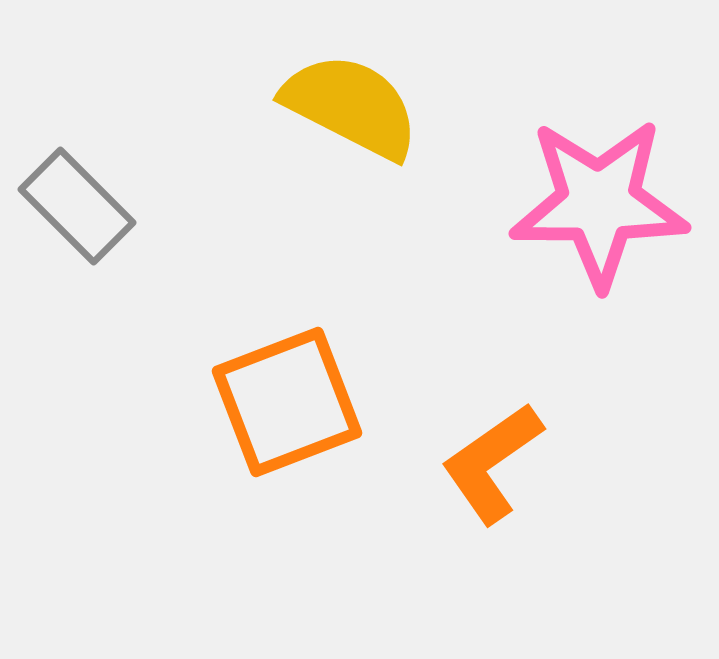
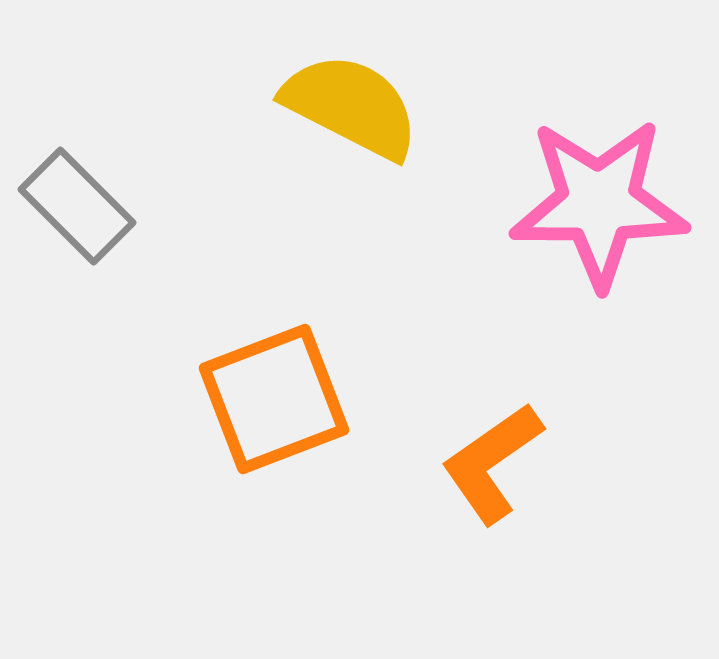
orange square: moved 13 px left, 3 px up
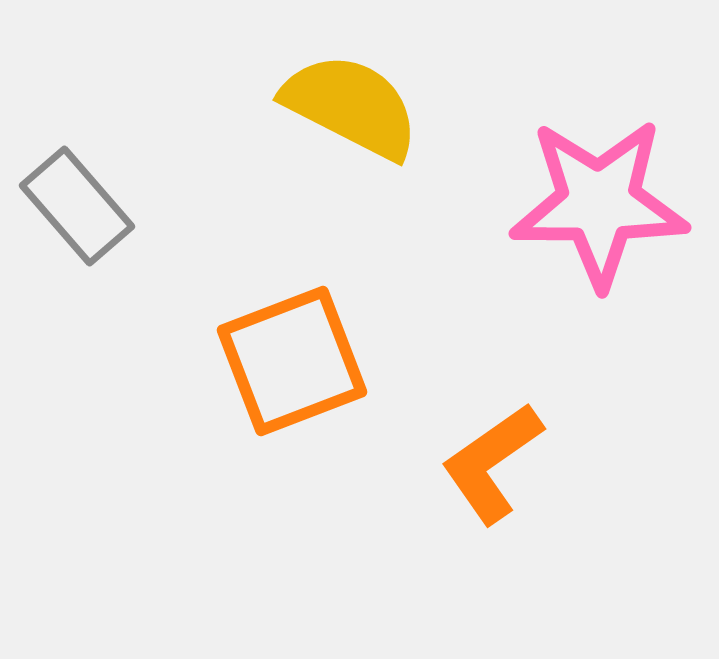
gray rectangle: rotated 4 degrees clockwise
orange square: moved 18 px right, 38 px up
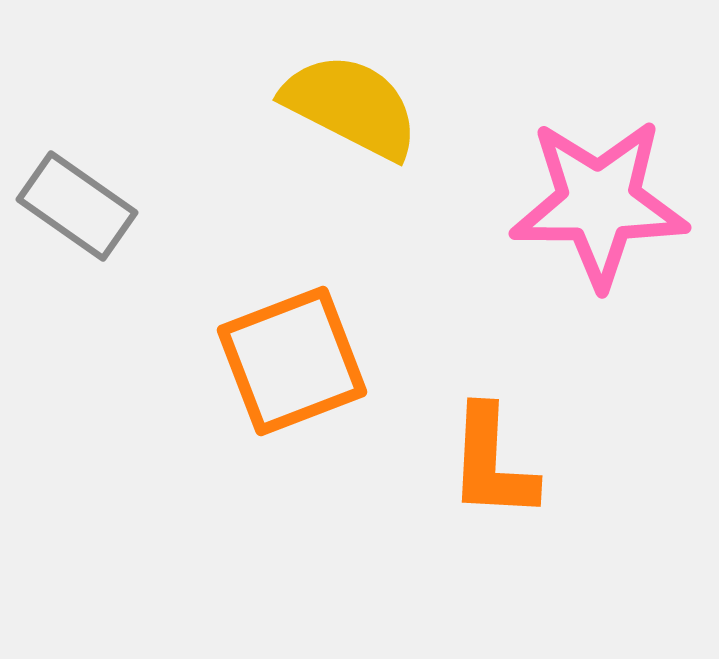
gray rectangle: rotated 14 degrees counterclockwise
orange L-shape: rotated 52 degrees counterclockwise
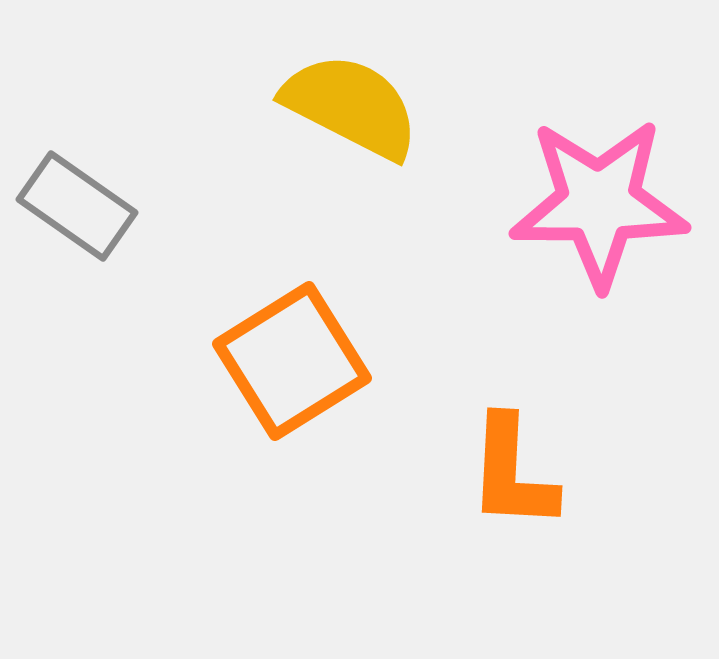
orange square: rotated 11 degrees counterclockwise
orange L-shape: moved 20 px right, 10 px down
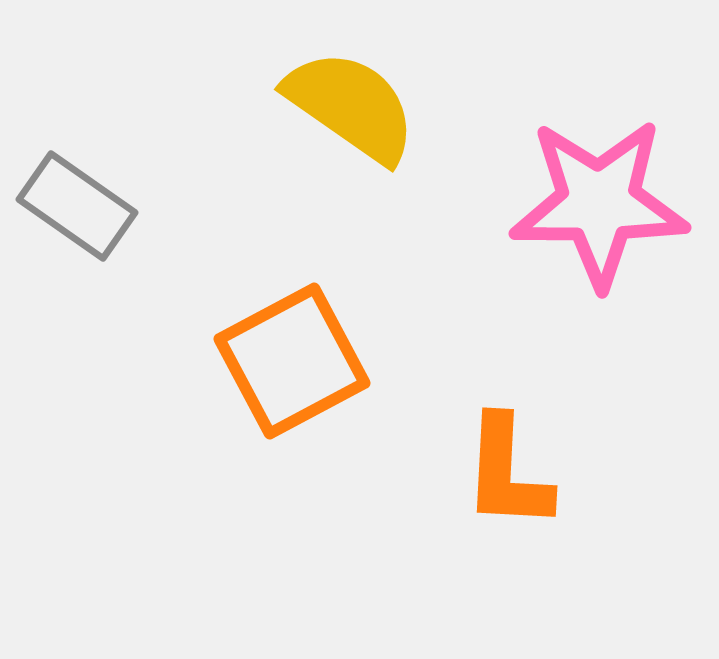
yellow semicircle: rotated 8 degrees clockwise
orange square: rotated 4 degrees clockwise
orange L-shape: moved 5 px left
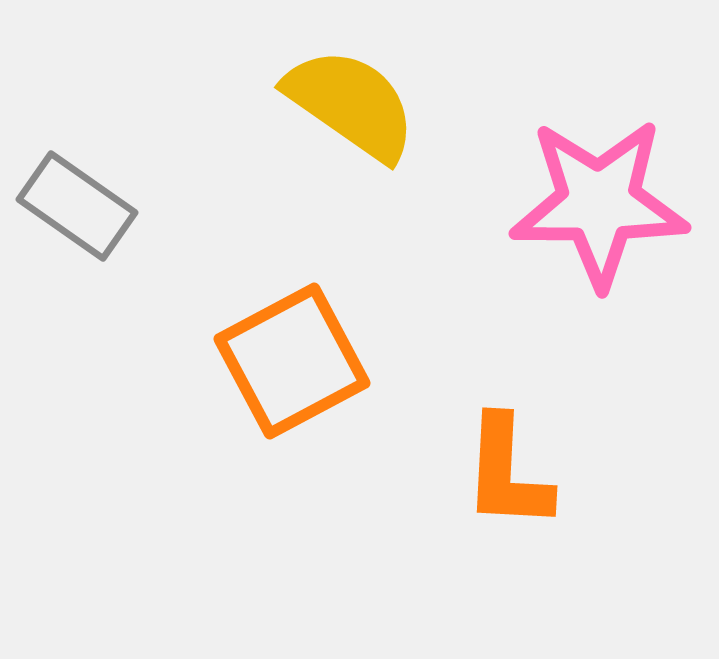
yellow semicircle: moved 2 px up
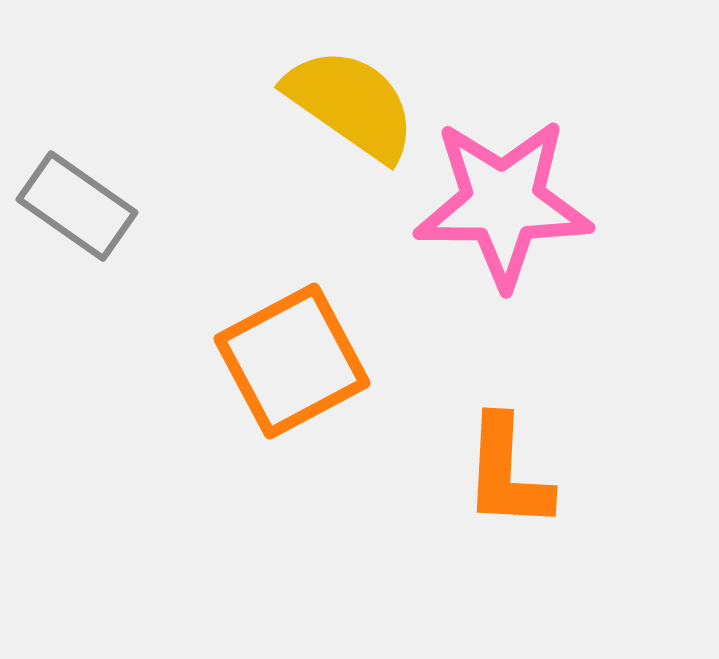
pink star: moved 96 px left
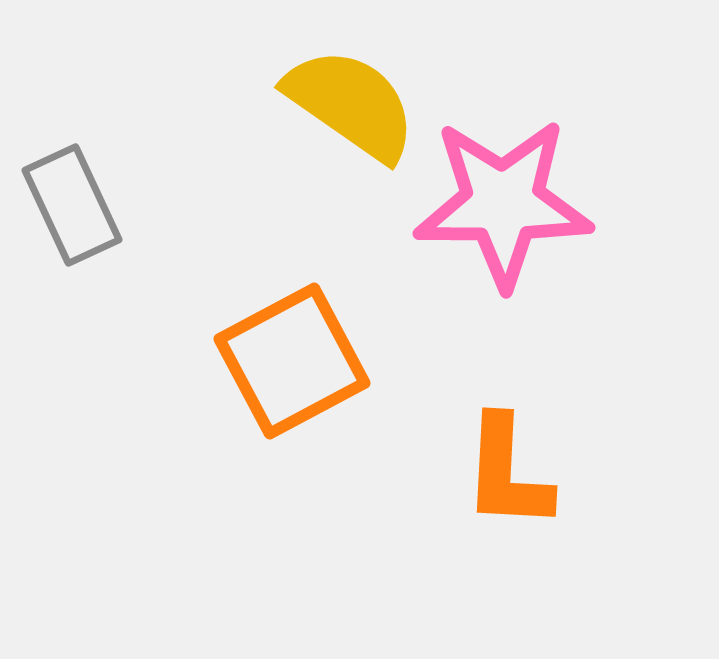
gray rectangle: moved 5 px left, 1 px up; rotated 30 degrees clockwise
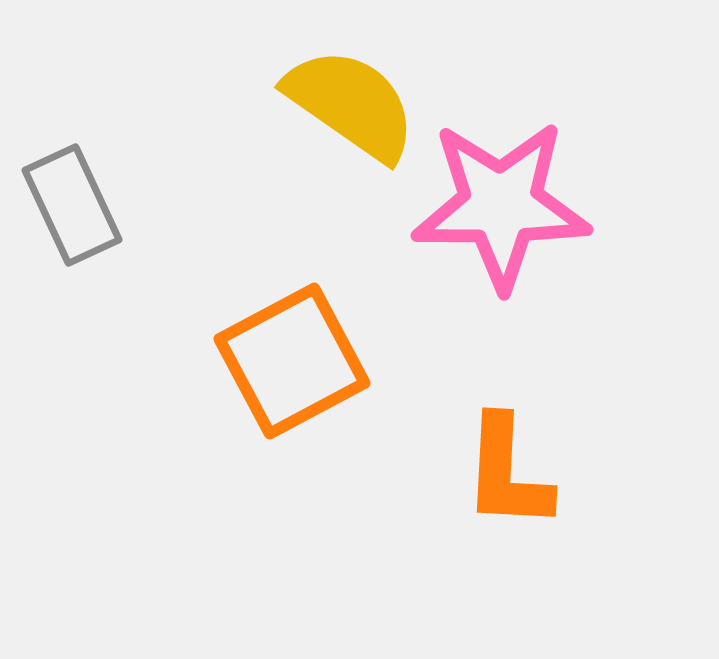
pink star: moved 2 px left, 2 px down
